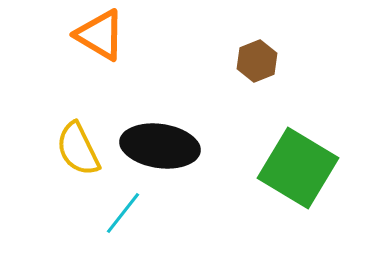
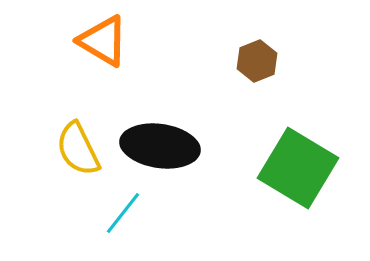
orange triangle: moved 3 px right, 6 px down
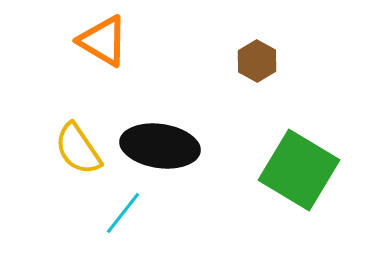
brown hexagon: rotated 9 degrees counterclockwise
yellow semicircle: rotated 8 degrees counterclockwise
green square: moved 1 px right, 2 px down
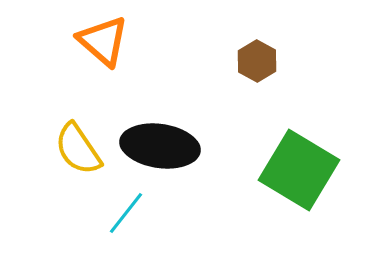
orange triangle: rotated 10 degrees clockwise
cyan line: moved 3 px right
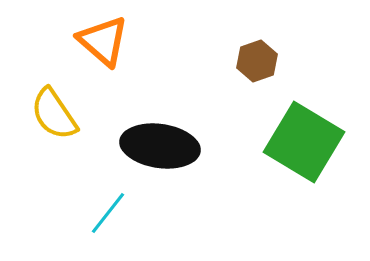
brown hexagon: rotated 12 degrees clockwise
yellow semicircle: moved 24 px left, 35 px up
green square: moved 5 px right, 28 px up
cyan line: moved 18 px left
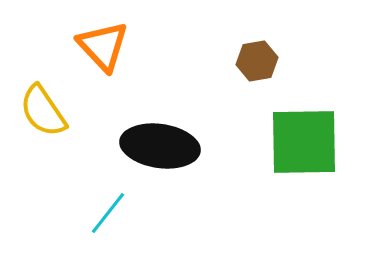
orange triangle: moved 5 px down; rotated 6 degrees clockwise
brown hexagon: rotated 9 degrees clockwise
yellow semicircle: moved 11 px left, 3 px up
green square: rotated 32 degrees counterclockwise
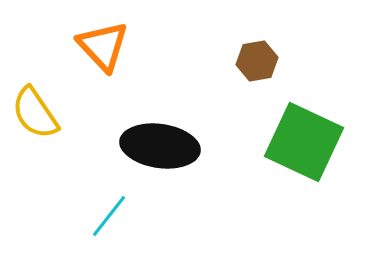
yellow semicircle: moved 8 px left, 2 px down
green square: rotated 26 degrees clockwise
cyan line: moved 1 px right, 3 px down
